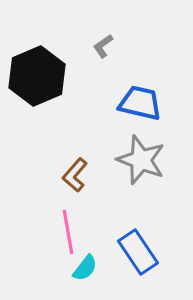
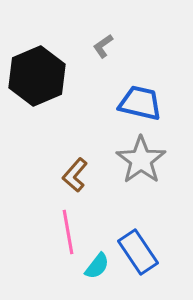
gray star: rotated 15 degrees clockwise
cyan semicircle: moved 12 px right, 2 px up
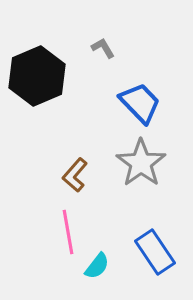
gray L-shape: moved 2 px down; rotated 95 degrees clockwise
blue trapezoid: rotated 33 degrees clockwise
gray star: moved 3 px down
blue rectangle: moved 17 px right
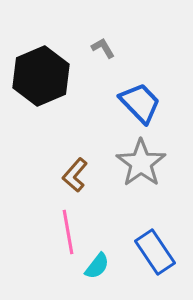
black hexagon: moved 4 px right
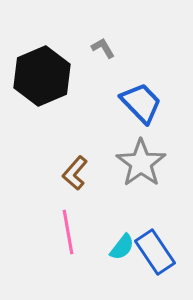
black hexagon: moved 1 px right
blue trapezoid: moved 1 px right
brown L-shape: moved 2 px up
cyan semicircle: moved 25 px right, 19 px up
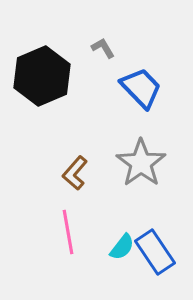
blue trapezoid: moved 15 px up
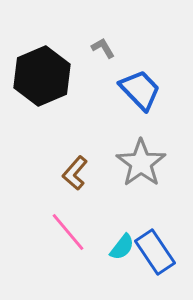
blue trapezoid: moved 1 px left, 2 px down
pink line: rotated 30 degrees counterclockwise
